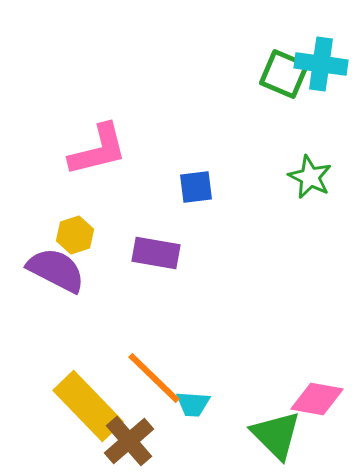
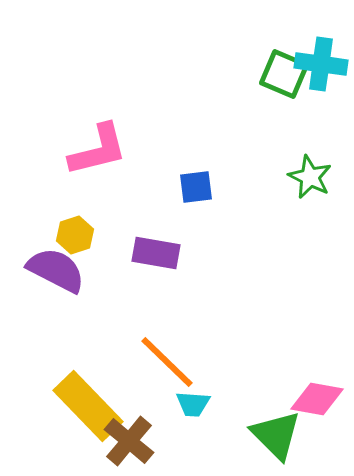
orange line: moved 13 px right, 16 px up
brown cross: rotated 9 degrees counterclockwise
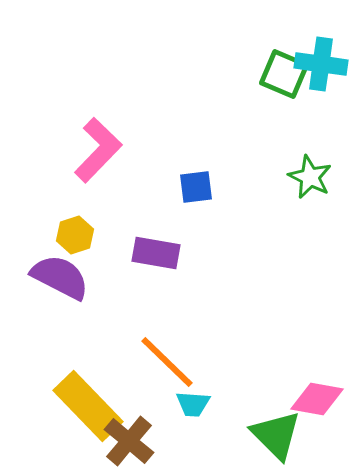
pink L-shape: rotated 32 degrees counterclockwise
purple semicircle: moved 4 px right, 7 px down
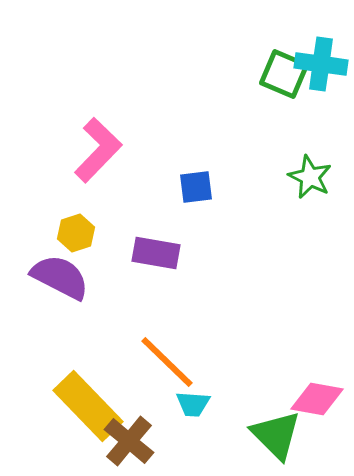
yellow hexagon: moved 1 px right, 2 px up
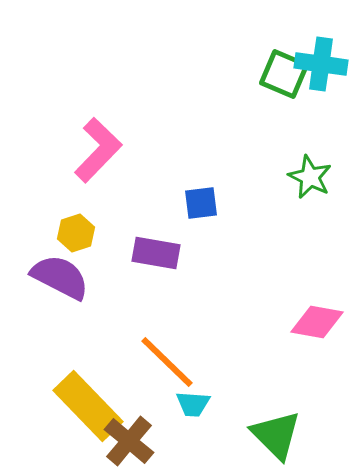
blue square: moved 5 px right, 16 px down
pink diamond: moved 77 px up
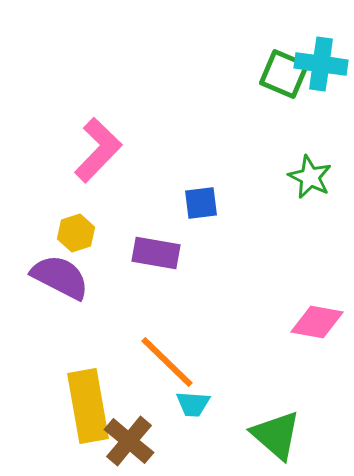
yellow rectangle: rotated 34 degrees clockwise
green triangle: rotated 4 degrees counterclockwise
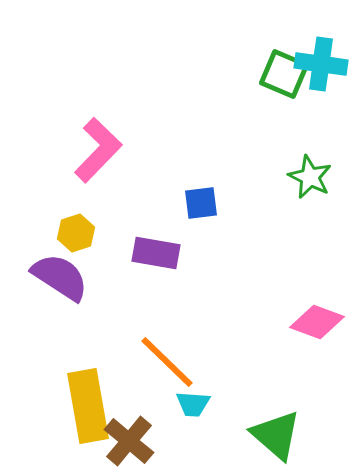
purple semicircle: rotated 6 degrees clockwise
pink diamond: rotated 10 degrees clockwise
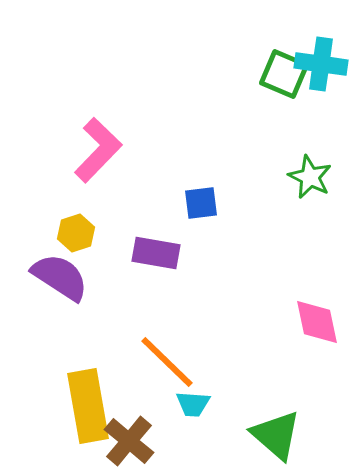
pink diamond: rotated 58 degrees clockwise
